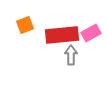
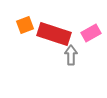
red rectangle: moved 8 px left, 1 px up; rotated 24 degrees clockwise
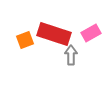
orange square: moved 15 px down
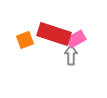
pink rectangle: moved 15 px left, 6 px down
